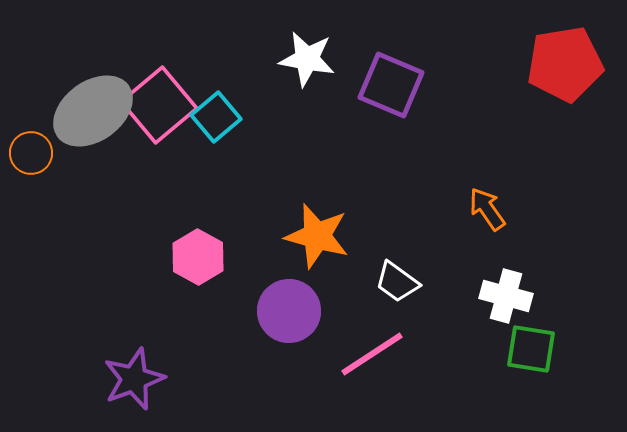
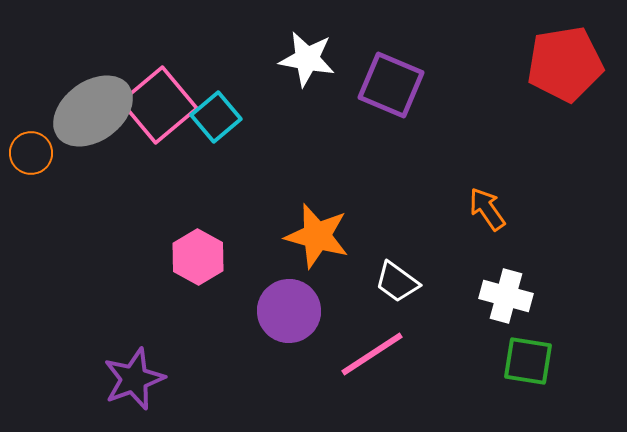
green square: moved 3 px left, 12 px down
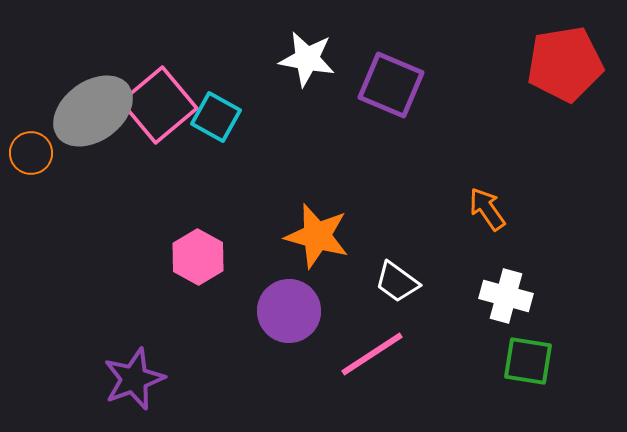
cyan square: rotated 21 degrees counterclockwise
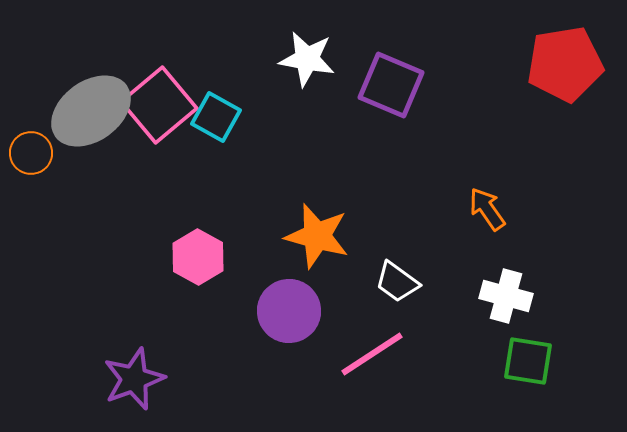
gray ellipse: moved 2 px left
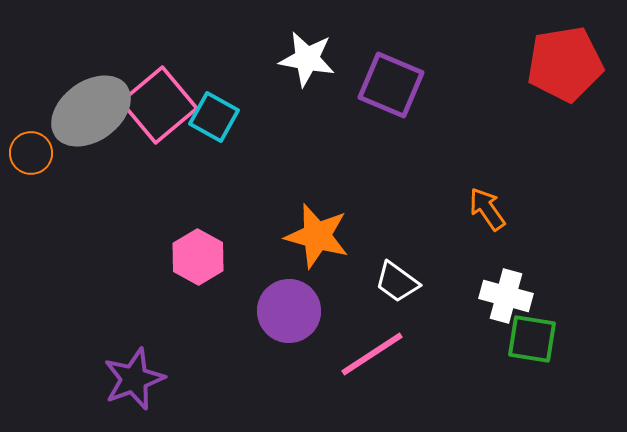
cyan square: moved 2 px left
green square: moved 4 px right, 22 px up
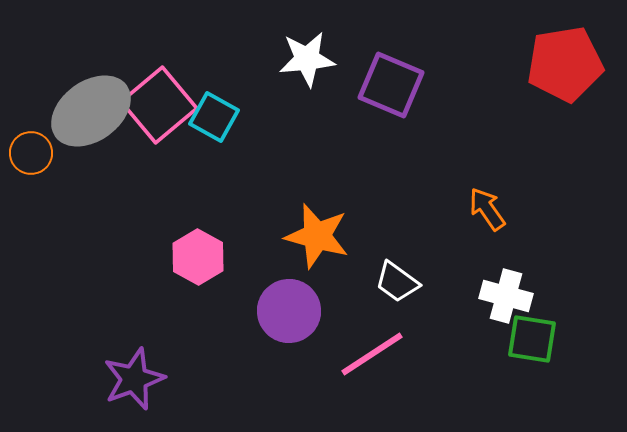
white star: rotated 16 degrees counterclockwise
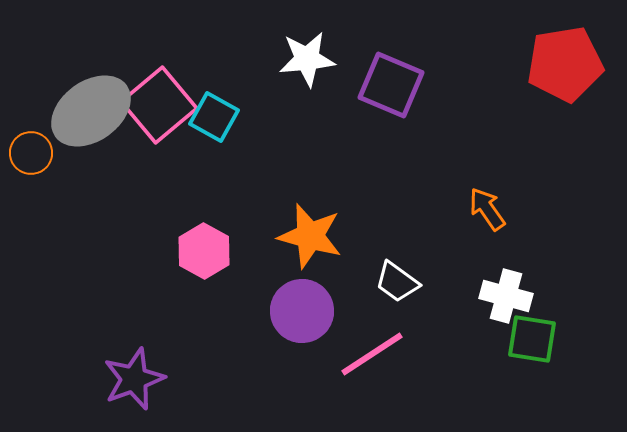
orange star: moved 7 px left
pink hexagon: moved 6 px right, 6 px up
purple circle: moved 13 px right
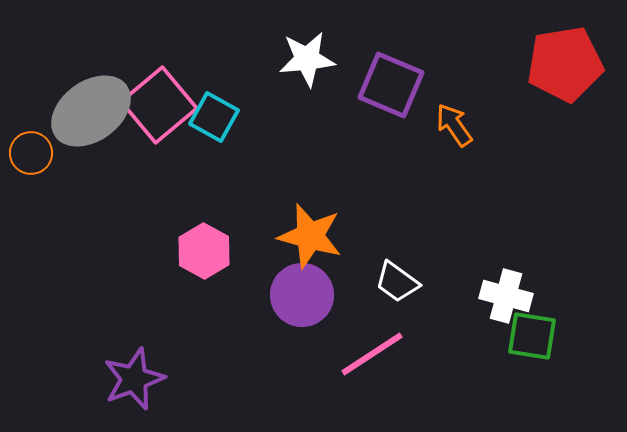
orange arrow: moved 33 px left, 84 px up
purple circle: moved 16 px up
green square: moved 3 px up
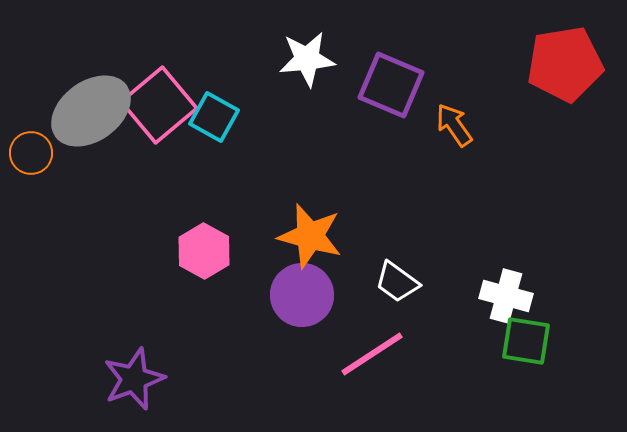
green square: moved 6 px left, 5 px down
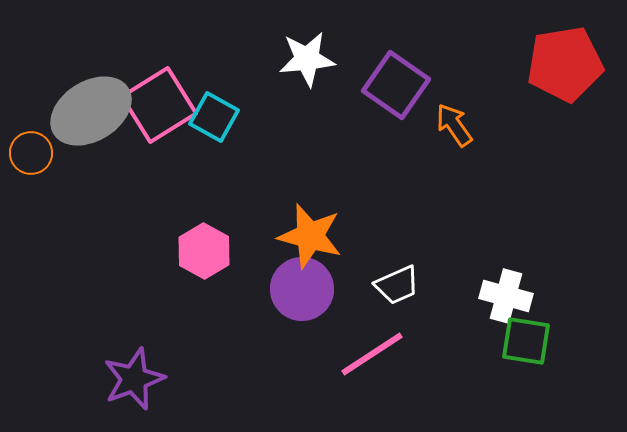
purple square: moved 5 px right; rotated 12 degrees clockwise
pink square: rotated 8 degrees clockwise
gray ellipse: rotated 4 degrees clockwise
white trapezoid: moved 3 px down; rotated 60 degrees counterclockwise
purple circle: moved 6 px up
